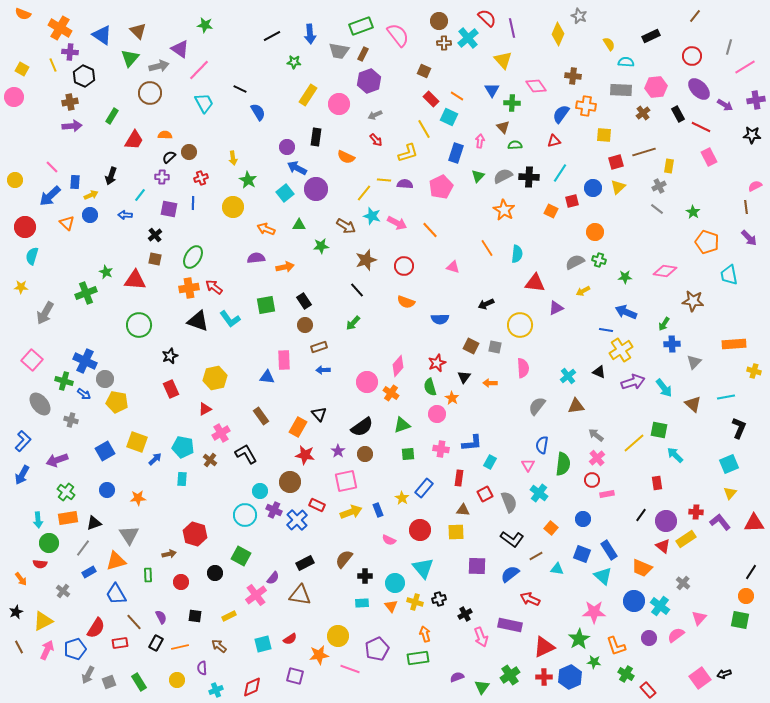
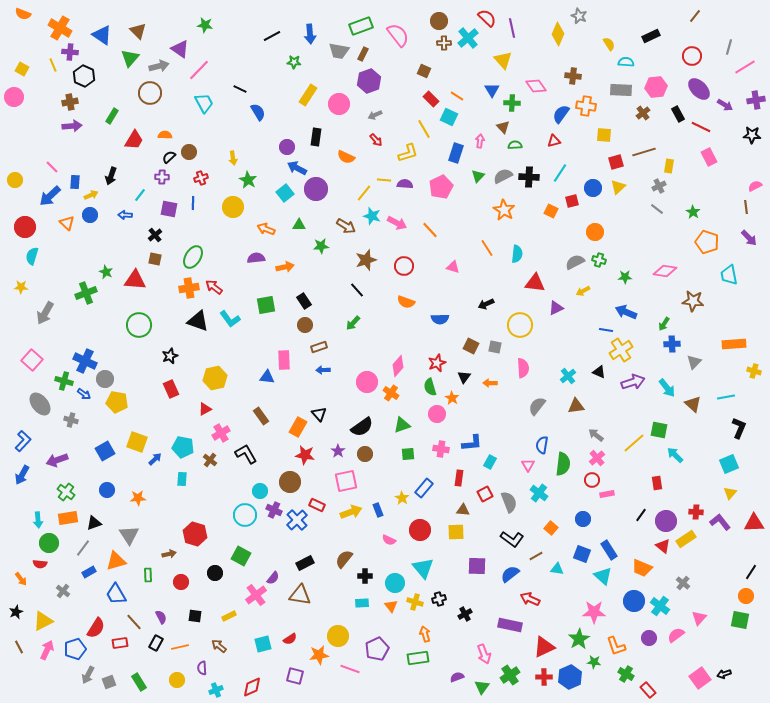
cyan arrow at (664, 388): moved 3 px right
pink arrow at (481, 637): moved 3 px right, 17 px down
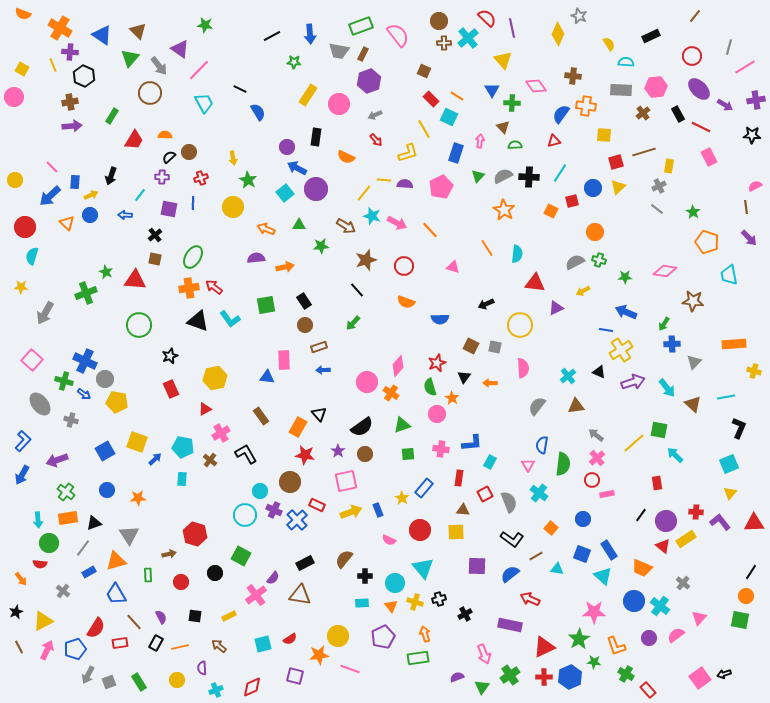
gray arrow at (159, 66): rotated 66 degrees clockwise
purple pentagon at (377, 649): moved 6 px right, 12 px up
